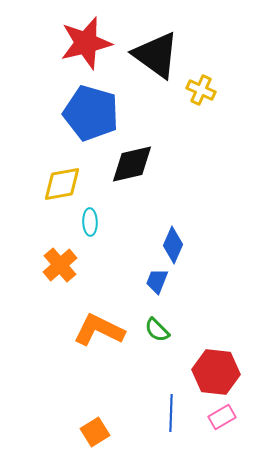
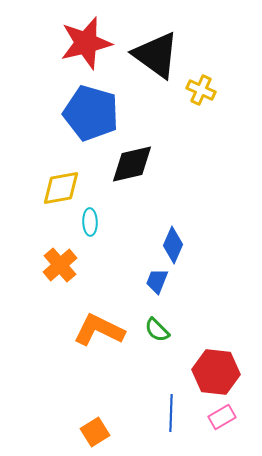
yellow diamond: moved 1 px left, 4 px down
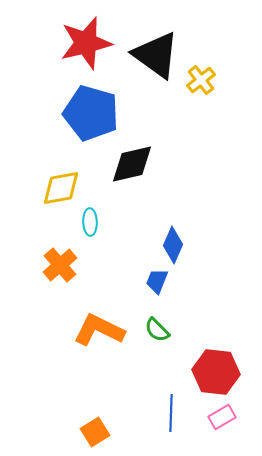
yellow cross: moved 10 px up; rotated 28 degrees clockwise
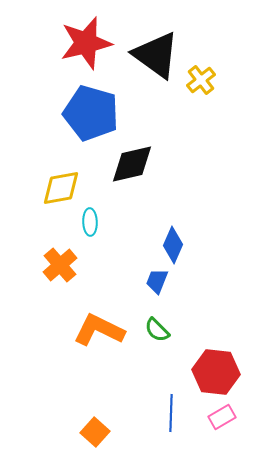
orange square: rotated 16 degrees counterclockwise
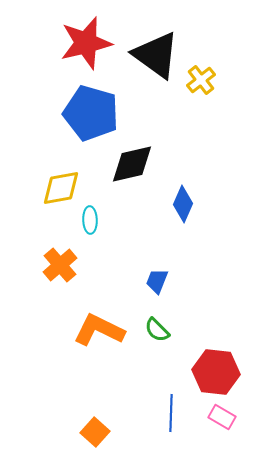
cyan ellipse: moved 2 px up
blue diamond: moved 10 px right, 41 px up
pink rectangle: rotated 60 degrees clockwise
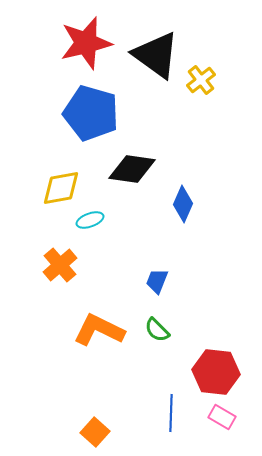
black diamond: moved 5 px down; rotated 21 degrees clockwise
cyan ellipse: rotated 72 degrees clockwise
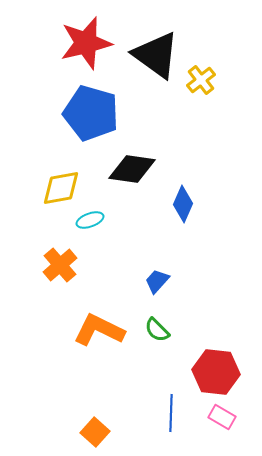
blue trapezoid: rotated 20 degrees clockwise
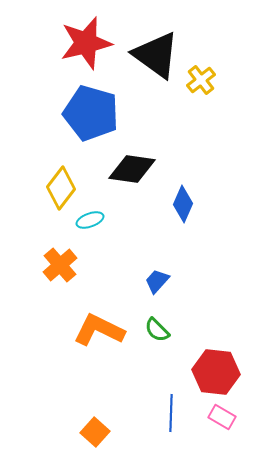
yellow diamond: rotated 42 degrees counterclockwise
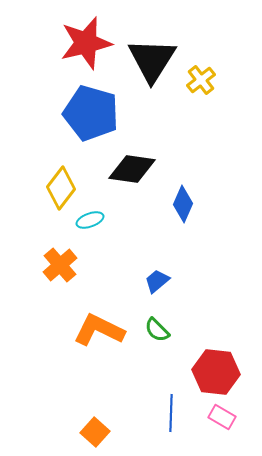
black triangle: moved 4 px left, 5 px down; rotated 26 degrees clockwise
blue trapezoid: rotated 8 degrees clockwise
